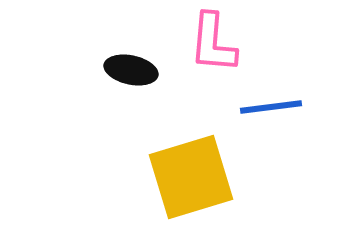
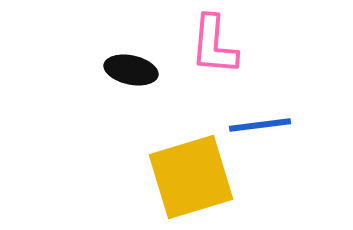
pink L-shape: moved 1 px right, 2 px down
blue line: moved 11 px left, 18 px down
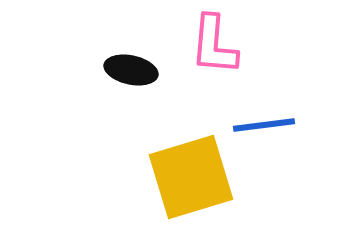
blue line: moved 4 px right
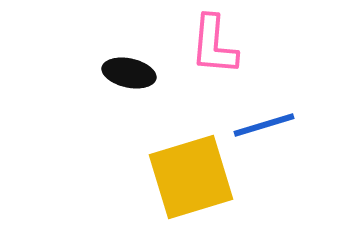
black ellipse: moved 2 px left, 3 px down
blue line: rotated 10 degrees counterclockwise
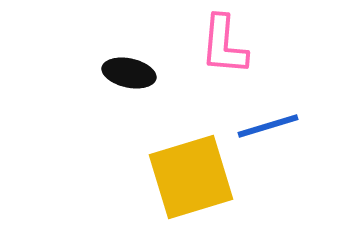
pink L-shape: moved 10 px right
blue line: moved 4 px right, 1 px down
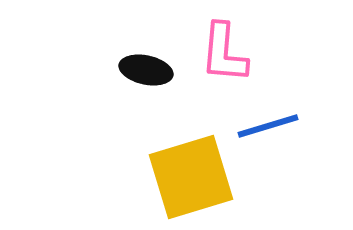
pink L-shape: moved 8 px down
black ellipse: moved 17 px right, 3 px up
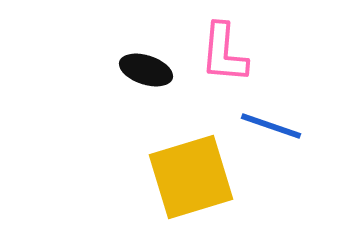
black ellipse: rotated 6 degrees clockwise
blue line: moved 3 px right; rotated 36 degrees clockwise
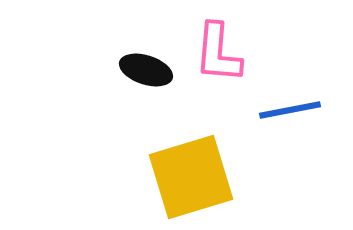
pink L-shape: moved 6 px left
blue line: moved 19 px right, 16 px up; rotated 30 degrees counterclockwise
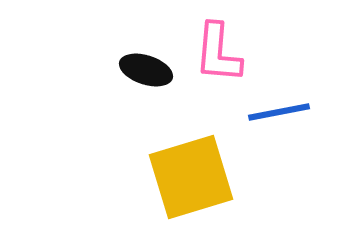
blue line: moved 11 px left, 2 px down
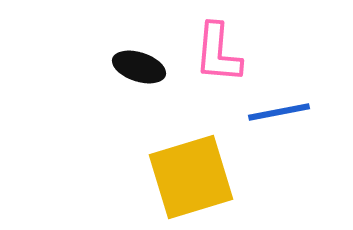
black ellipse: moved 7 px left, 3 px up
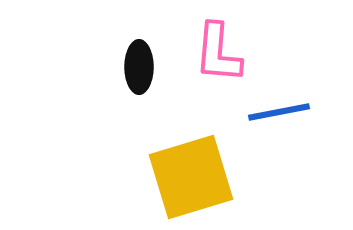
black ellipse: rotated 72 degrees clockwise
